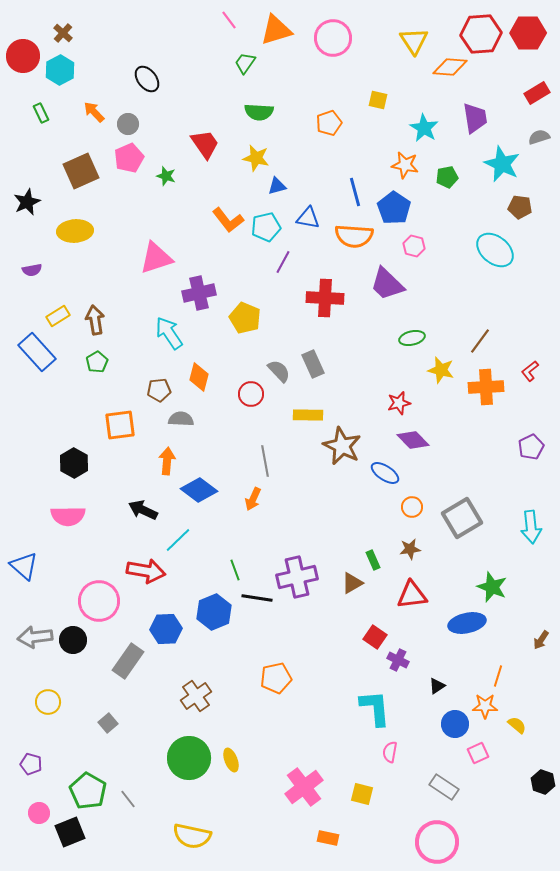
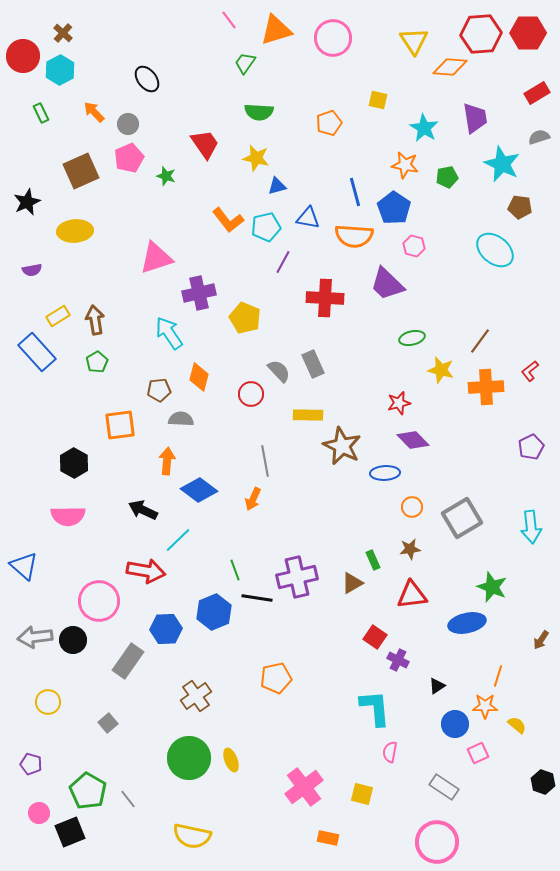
blue ellipse at (385, 473): rotated 36 degrees counterclockwise
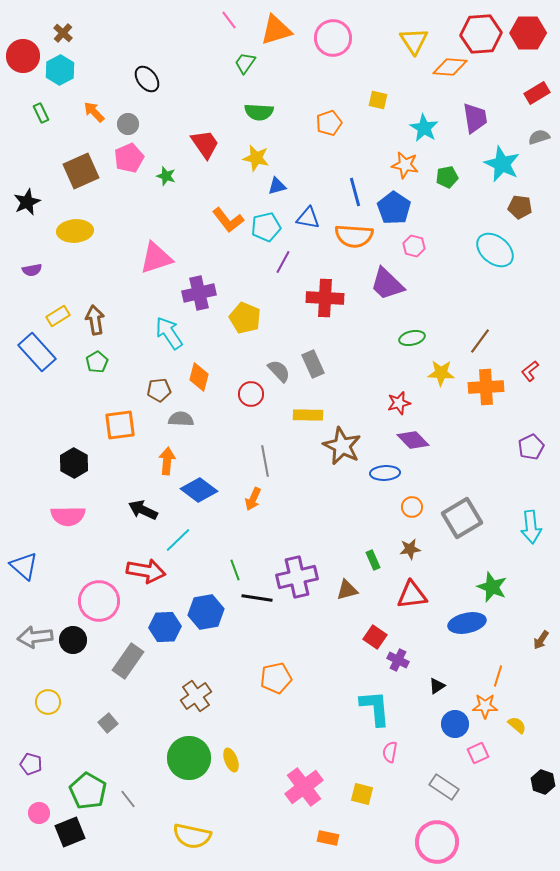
yellow star at (441, 370): moved 3 px down; rotated 12 degrees counterclockwise
brown triangle at (352, 583): moved 5 px left, 7 px down; rotated 15 degrees clockwise
blue hexagon at (214, 612): moved 8 px left; rotated 12 degrees clockwise
blue hexagon at (166, 629): moved 1 px left, 2 px up
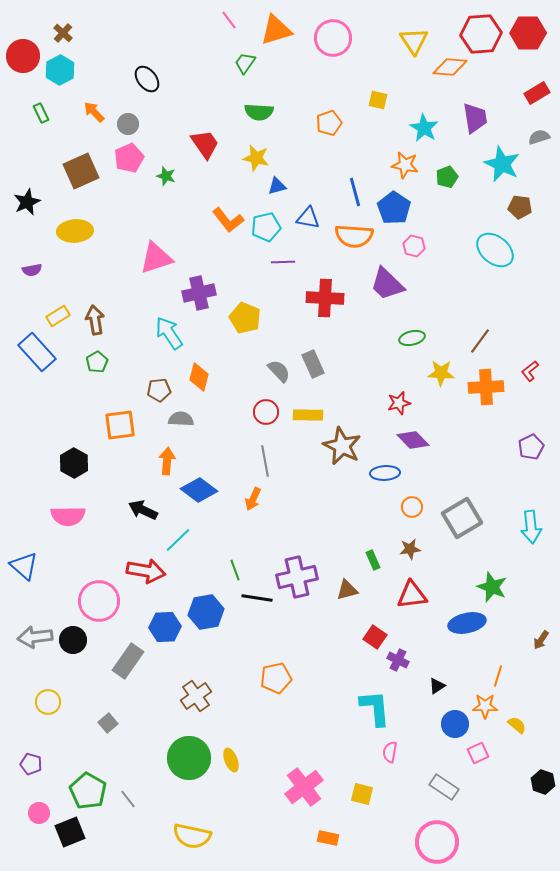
green pentagon at (447, 177): rotated 10 degrees counterclockwise
purple line at (283, 262): rotated 60 degrees clockwise
red circle at (251, 394): moved 15 px right, 18 px down
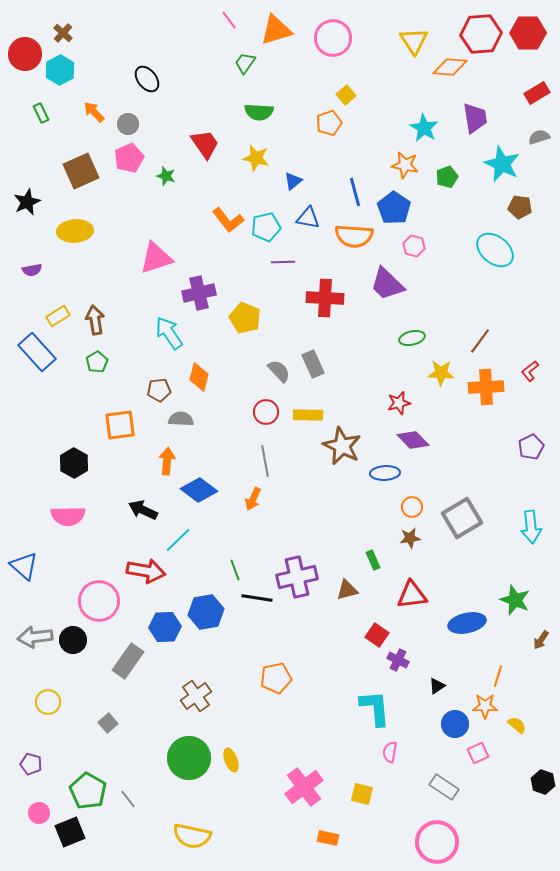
red circle at (23, 56): moved 2 px right, 2 px up
yellow square at (378, 100): moved 32 px left, 5 px up; rotated 36 degrees clockwise
blue triangle at (277, 186): moved 16 px right, 5 px up; rotated 24 degrees counterclockwise
brown star at (410, 549): moved 11 px up
green star at (492, 587): moved 23 px right, 13 px down
red square at (375, 637): moved 2 px right, 2 px up
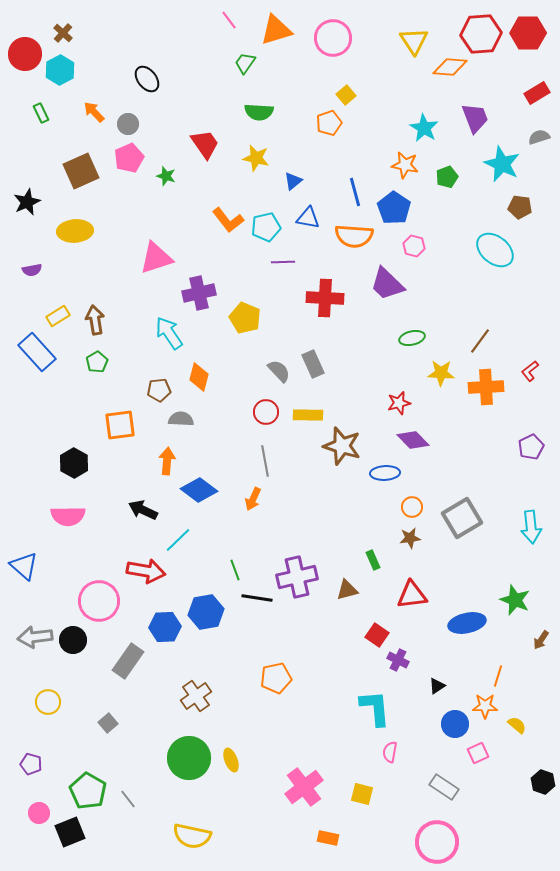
purple trapezoid at (475, 118): rotated 12 degrees counterclockwise
brown star at (342, 446): rotated 9 degrees counterclockwise
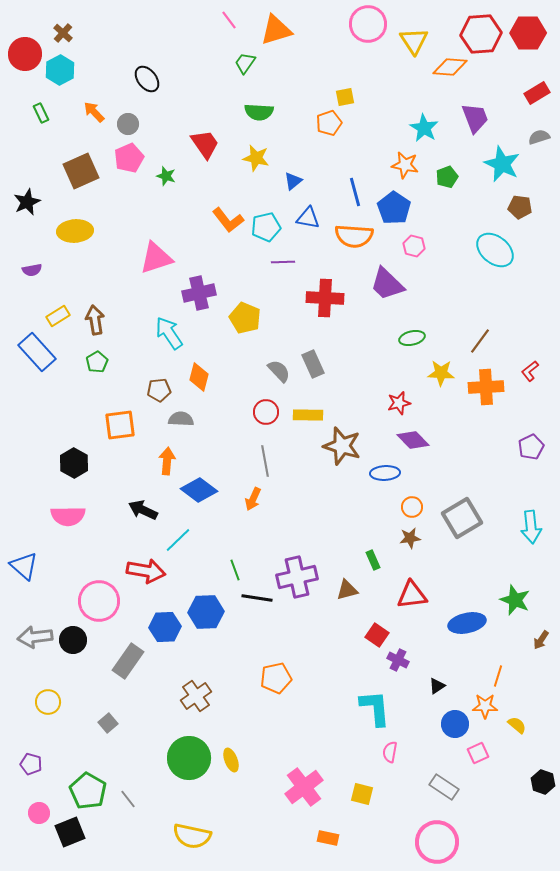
pink circle at (333, 38): moved 35 px right, 14 px up
yellow square at (346, 95): moved 1 px left, 2 px down; rotated 30 degrees clockwise
blue hexagon at (206, 612): rotated 8 degrees clockwise
